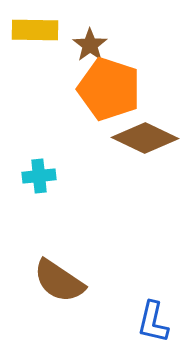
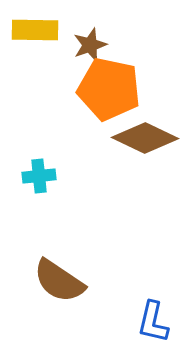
brown star: rotated 16 degrees clockwise
orange pentagon: rotated 6 degrees counterclockwise
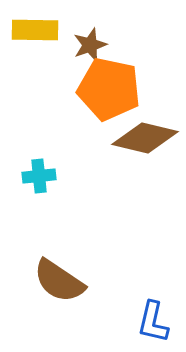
brown diamond: rotated 12 degrees counterclockwise
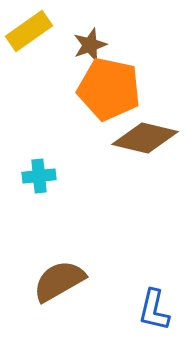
yellow rectangle: moved 6 px left, 1 px down; rotated 36 degrees counterclockwise
brown semicircle: rotated 116 degrees clockwise
blue L-shape: moved 1 px right, 12 px up
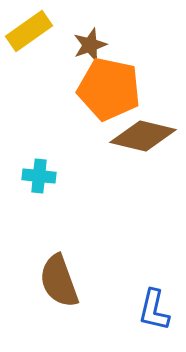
brown diamond: moved 2 px left, 2 px up
cyan cross: rotated 12 degrees clockwise
brown semicircle: rotated 80 degrees counterclockwise
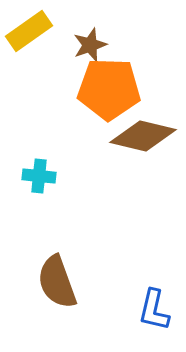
orange pentagon: rotated 10 degrees counterclockwise
brown semicircle: moved 2 px left, 1 px down
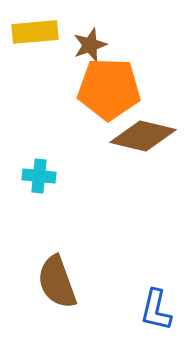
yellow rectangle: moved 6 px right, 1 px down; rotated 30 degrees clockwise
blue L-shape: moved 2 px right
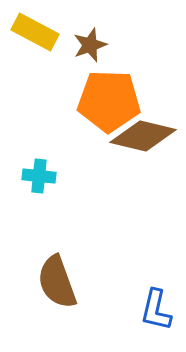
yellow rectangle: rotated 33 degrees clockwise
orange pentagon: moved 12 px down
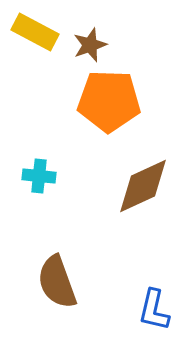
brown diamond: moved 50 px down; rotated 38 degrees counterclockwise
blue L-shape: moved 2 px left
